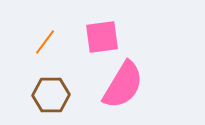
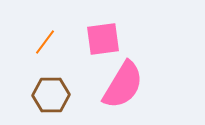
pink square: moved 1 px right, 2 px down
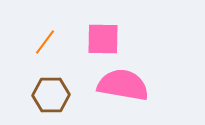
pink square: rotated 9 degrees clockwise
pink semicircle: rotated 111 degrees counterclockwise
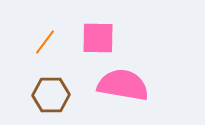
pink square: moved 5 px left, 1 px up
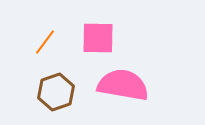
brown hexagon: moved 5 px right, 3 px up; rotated 18 degrees counterclockwise
